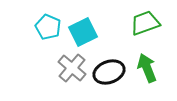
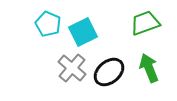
cyan pentagon: moved 3 px up
green arrow: moved 2 px right
black ellipse: rotated 20 degrees counterclockwise
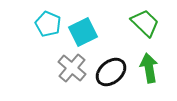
green trapezoid: rotated 64 degrees clockwise
green arrow: rotated 12 degrees clockwise
black ellipse: moved 2 px right
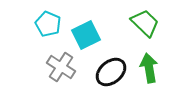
cyan square: moved 3 px right, 3 px down
gray cross: moved 11 px left, 1 px up; rotated 8 degrees counterclockwise
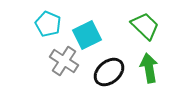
green trapezoid: moved 3 px down
cyan square: moved 1 px right
gray cross: moved 3 px right, 6 px up
black ellipse: moved 2 px left
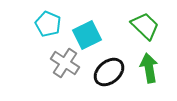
gray cross: moved 1 px right, 2 px down
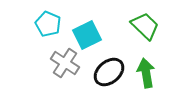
green arrow: moved 3 px left, 5 px down
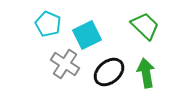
gray cross: moved 1 px down
